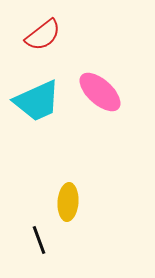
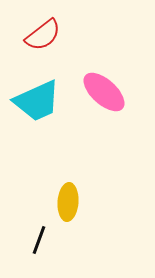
pink ellipse: moved 4 px right
black line: rotated 40 degrees clockwise
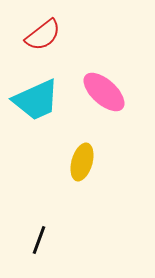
cyan trapezoid: moved 1 px left, 1 px up
yellow ellipse: moved 14 px right, 40 px up; rotated 12 degrees clockwise
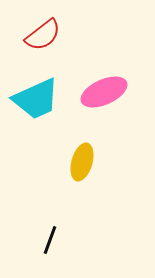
pink ellipse: rotated 66 degrees counterclockwise
cyan trapezoid: moved 1 px up
black line: moved 11 px right
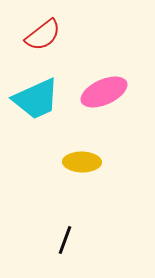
yellow ellipse: rotated 75 degrees clockwise
black line: moved 15 px right
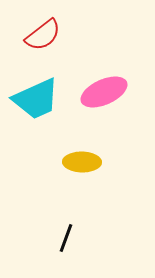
black line: moved 1 px right, 2 px up
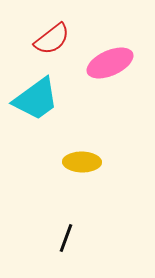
red semicircle: moved 9 px right, 4 px down
pink ellipse: moved 6 px right, 29 px up
cyan trapezoid: rotated 12 degrees counterclockwise
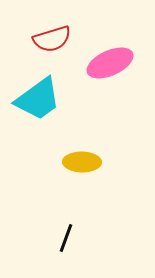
red semicircle: rotated 21 degrees clockwise
cyan trapezoid: moved 2 px right
